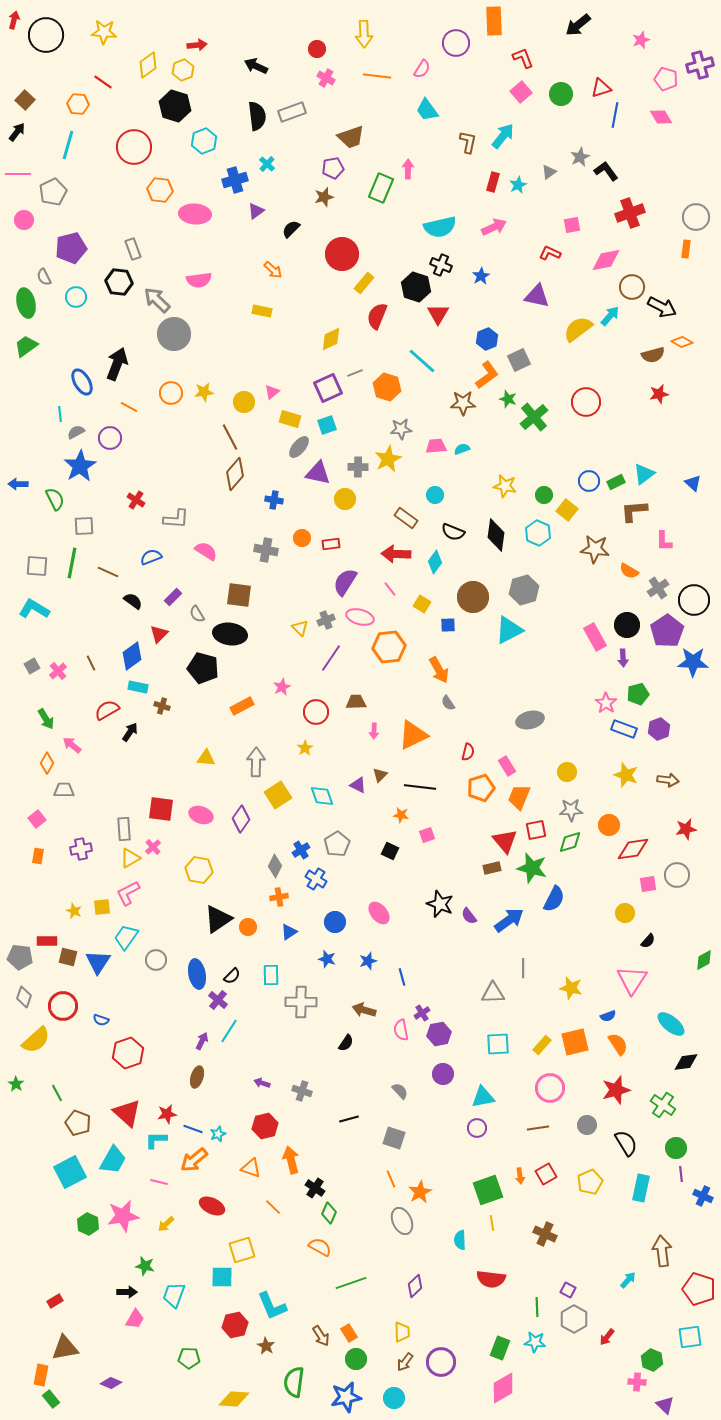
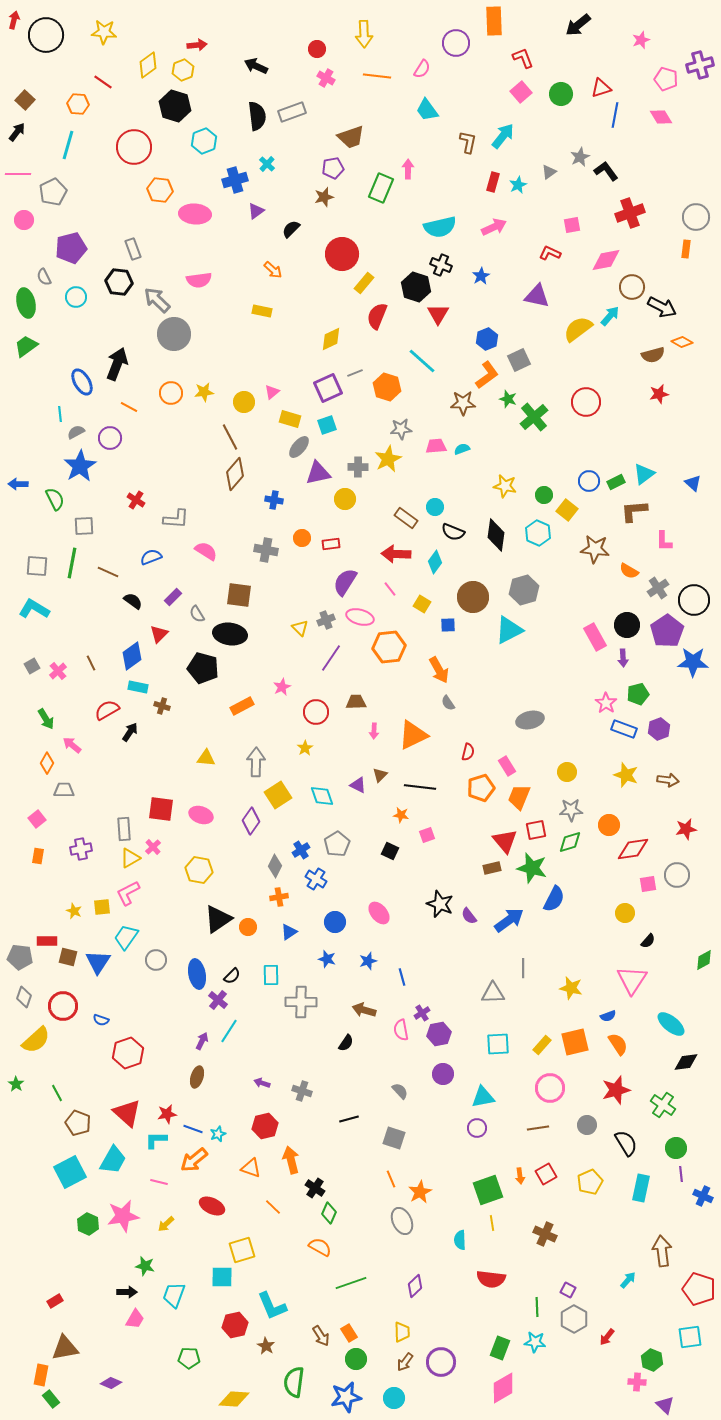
purple triangle at (318, 473): rotated 24 degrees counterclockwise
cyan circle at (435, 495): moved 12 px down
purple diamond at (241, 819): moved 10 px right, 2 px down
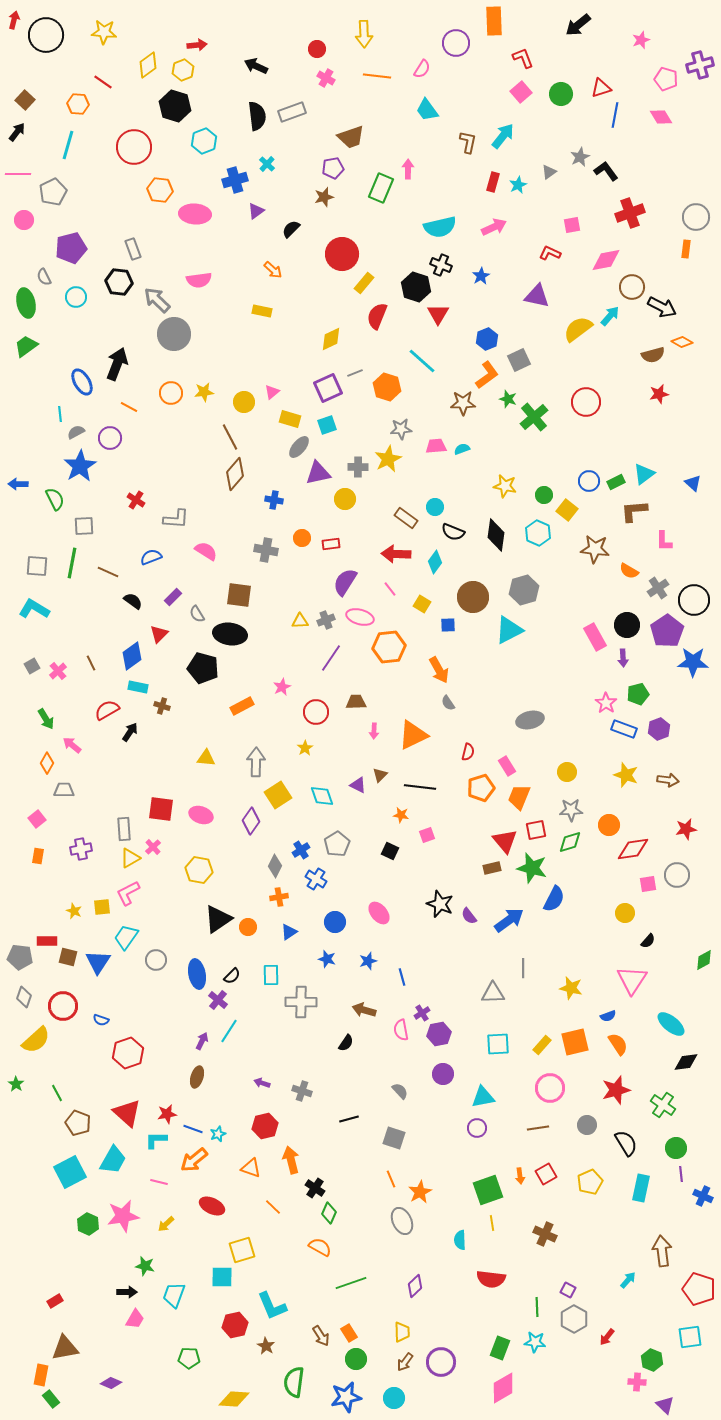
yellow triangle at (300, 628): moved 7 px up; rotated 48 degrees counterclockwise
